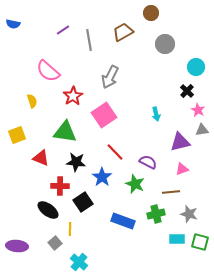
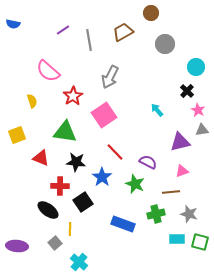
cyan arrow: moved 1 px right, 4 px up; rotated 152 degrees clockwise
pink triangle: moved 2 px down
blue rectangle: moved 3 px down
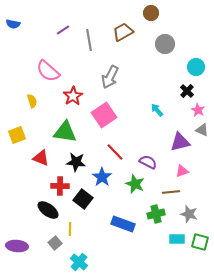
gray triangle: rotated 32 degrees clockwise
black square: moved 3 px up; rotated 18 degrees counterclockwise
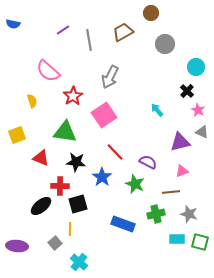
gray triangle: moved 2 px down
black square: moved 5 px left, 5 px down; rotated 36 degrees clockwise
black ellipse: moved 7 px left, 4 px up; rotated 75 degrees counterclockwise
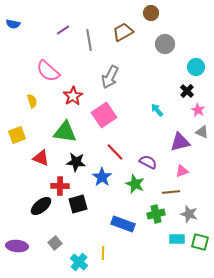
yellow line: moved 33 px right, 24 px down
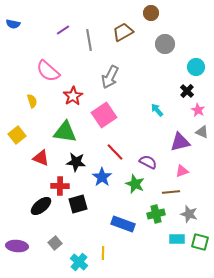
yellow square: rotated 18 degrees counterclockwise
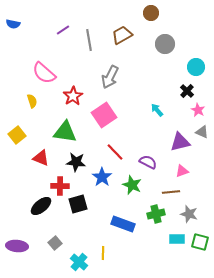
brown trapezoid: moved 1 px left, 3 px down
pink semicircle: moved 4 px left, 2 px down
green star: moved 3 px left, 1 px down
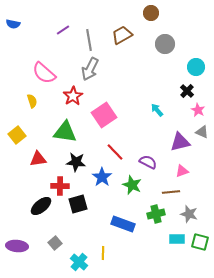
gray arrow: moved 20 px left, 8 px up
red triangle: moved 3 px left, 1 px down; rotated 30 degrees counterclockwise
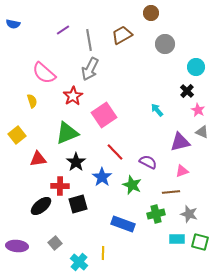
green triangle: moved 2 px right, 1 px down; rotated 30 degrees counterclockwise
black star: rotated 30 degrees clockwise
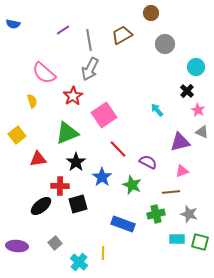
red line: moved 3 px right, 3 px up
